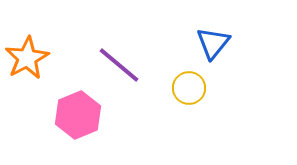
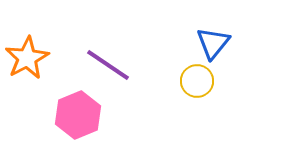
purple line: moved 11 px left; rotated 6 degrees counterclockwise
yellow circle: moved 8 px right, 7 px up
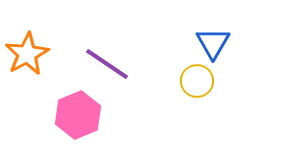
blue triangle: rotated 9 degrees counterclockwise
orange star: moved 4 px up
purple line: moved 1 px left, 1 px up
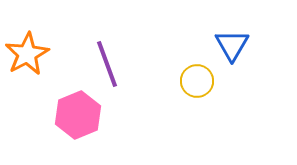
blue triangle: moved 19 px right, 2 px down
purple line: rotated 36 degrees clockwise
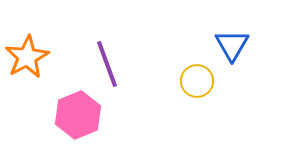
orange star: moved 3 px down
